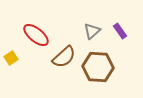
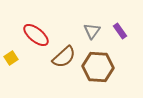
gray triangle: rotated 12 degrees counterclockwise
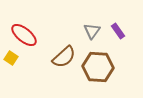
purple rectangle: moved 2 px left
red ellipse: moved 12 px left
yellow square: rotated 24 degrees counterclockwise
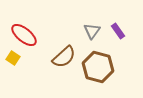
yellow square: moved 2 px right
brown hexagon: rotated 12 degrees clockwise
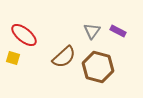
purple rectangle: rotated 28 degrees counterclockwise
yellow square: rotated 16 degrees counterclockwise
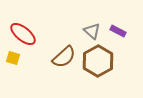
gray triangle: rotated 24 degrees counterclockwise
red ellipse: moved 1 px left, 1 px up
brown hexagon: moved 6 px up; rotated 16 degrees clockwise
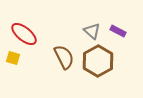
red ellipse: moved 1 px right
brown semicircle: rotated 75 degrees counterclockwise
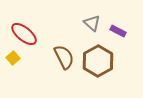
gray triangle: moved 8 px up
yellow square: rotated 32 degrees clockwise
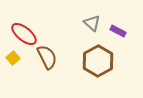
brown semicircle: moved 17 px left
